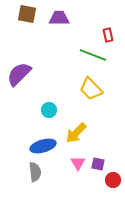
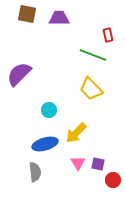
blue ellipse: moved 2 px right, 2 px up
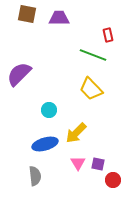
gray semicircle: moved 4 px down
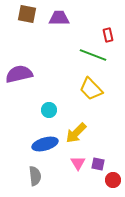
purple semicircle: rotated 32 degrees clockwise
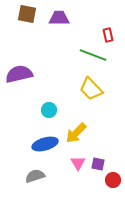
gray semicircle: rotated 102 degrees counterclockwise
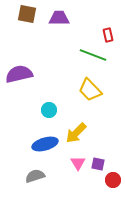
yellow trapezoid: moved 1 px left, 1 px down
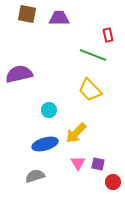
red circle: moved 2 px down
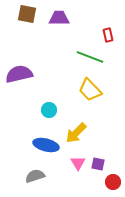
green line: moved 3 px left, 2 px down
blue ellipse: moved 1 px right, 1 px down; rotated 30 degrees clockwise
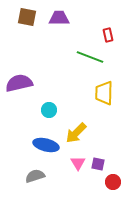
brown square: moved 3 px down
purple semicircle: moved 9 px down
yellow trapezoid: moved 14 px right, 3 px down; rotated 45 degrees clockwise
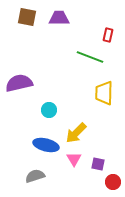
red rectangle: rotated 24 degrees clockwise
pink triangle: moved 4 px left, 4 px up
